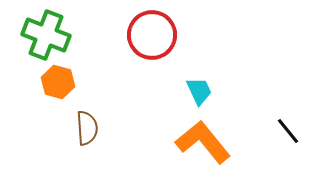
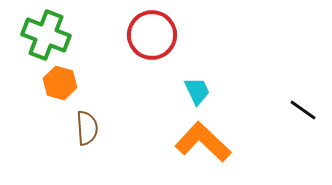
orange hexagon: moved 2 px right, 1 px down
cyan trapezoid: moved 2 px left
black line: moved 15 px right, 21 px up; rotated 16 degrees counterclockwise
orange L-shape: rotated 8 degrees counterclockwise
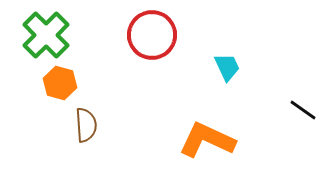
green cross: rotated 24 degrees clockwise
cyan trapezoid: moved 30 px right, 24 px up
brown semicircle: moved 1 px left, 3 px up
orange L-shape: moved 4 px right, 2 px up; rotated 18 degrees counterclockwise
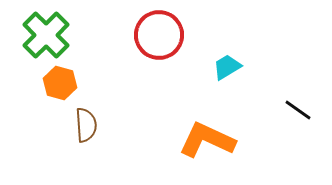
red circle: moved 7 px right
cyan trapezoid: rotated 96 degrees counterclockwise
black line: moved 5 px left
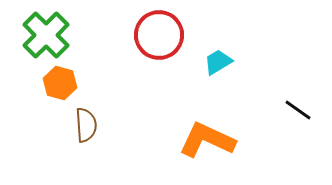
cyan trapezoid: moved 9 px left, 5 px up
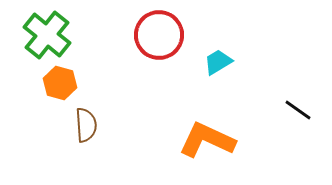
green cross: moved 1 px right; rotated 6 degrees counterclockwise
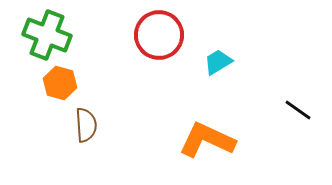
green cross: rotated 18 degrees counterclockwise
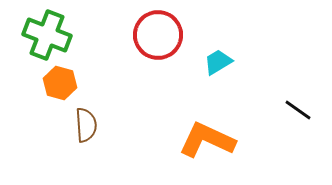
red circle: moved 1 px left
